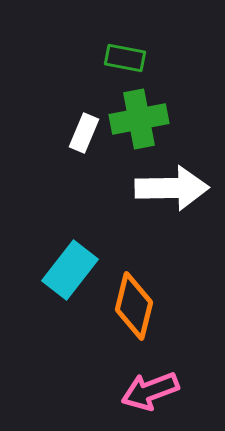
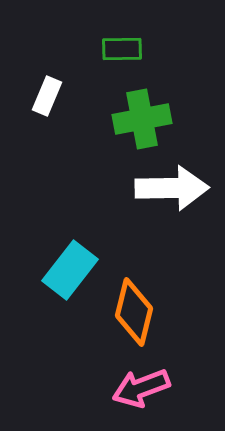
green rectangle: moved 3 px left, 9 px up; rotated 12 degrees counterclockwise
green cross: moved 3 px right
white rectangle: moved 37 px left, 37 px up
orange diamond: moved 6 px down
pink arrow: moved 9 px left, 3 px up
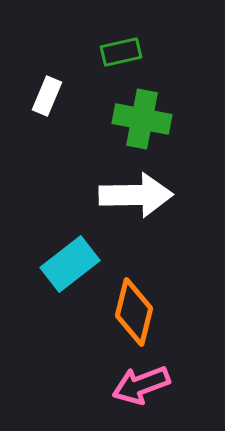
green rectangle: moved 1 px left, 3 px down; rotated 12 degrees counterclockwise
green cross: rotated 22 degrees clockwise
white arrow: moved 36 px left, 7 px down
cyan rectangle: moved 6 px up; rotated 14 degrees clockwise
pink arrow: moved 3 px up
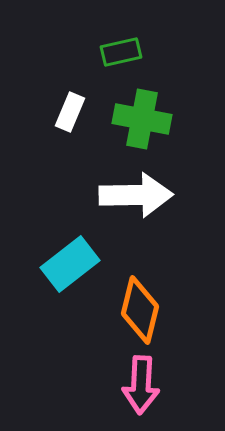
white rectangle: moved 23 px right, 16 px down
orange diamond: moved 6 px right, 2 px up
pink arrow: rotated 66 degrees counterclockwise
